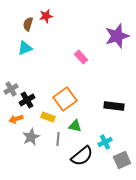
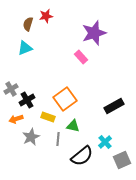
purple star: moved 23 px left, 3 px up
black rectangle: rotated 36 degrees counterclockwise
green triangle: moved 2 px left
cyan cross: rotated 16 degrees counterclockwise
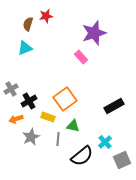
black cross: moved 2 px right, 1 px down
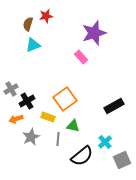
cyan triangle: moved 8 px right, 3 px up
black cross: moved 2 px left
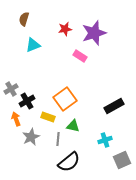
red star: moved 19 px right, 13 px down
brown semicircle: moved 4 px left, 5 px up
pink rectangle: moved 1 px left, 1 px up; rotated 16 degrees counterclockwise
orange arrow: rotated 88 degrees clockwise
cyan cross: moved 2 px up; rotated 24 degrees clockwise
black semicircle: moved 13 px left, 6 px down
